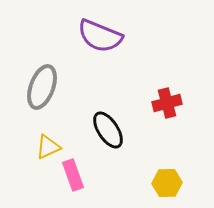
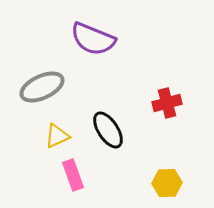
purple semicircle: moved 7 px left, 3 px down
gray ellipse: rotated 45 degrees clockwise
yellow triangle: moved 9 px right, 11 px up
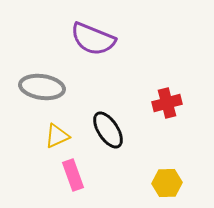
gray ellipse: rotated 33 degrees clockwise
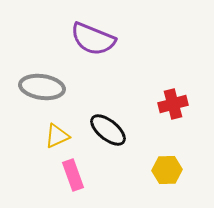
red cross: moved 6 px right, 1 px down
black ellipse: rotated 18 degrees counterclockwise
yellow hexagon: moved 13 px up
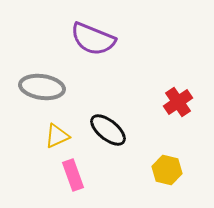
red cross: moved 5 px right, 2 px up; rotated 20 degrees counterclockwise
yellow hexagon: rotated 16 degrees clockwise
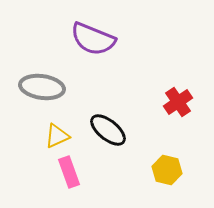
pink rectangle: moved 4 px left, 3 px up
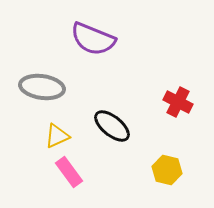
red cross: rotated 28 degrees counterclockwise
black ellipse: moved 4 px right, 4 px up
pink rectangle: rotated 16 degrees counterclockwise
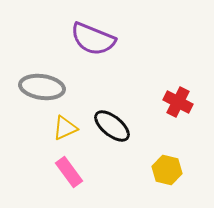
yellow triangle: moved 8 px right, 8 px up
